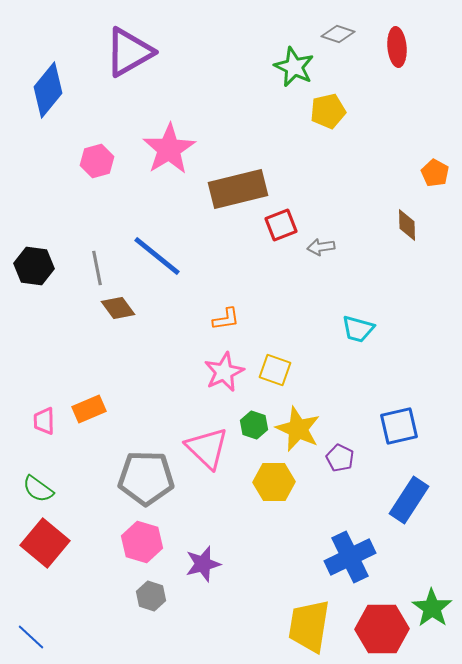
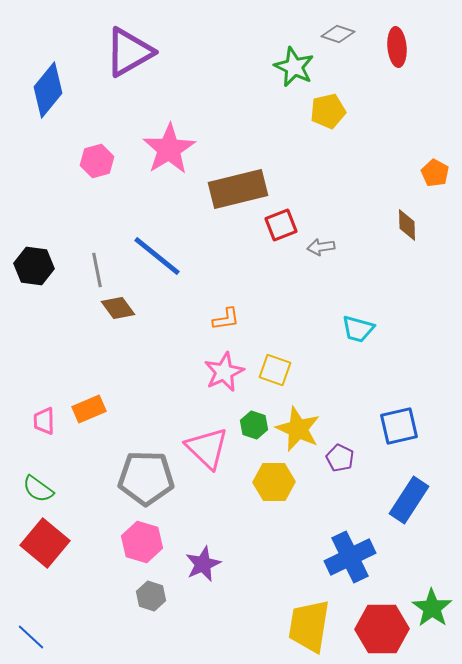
gray line at (97, 268): moved 2 px down
purple star at (203, 564): rotated 9 degrees counterclockwise
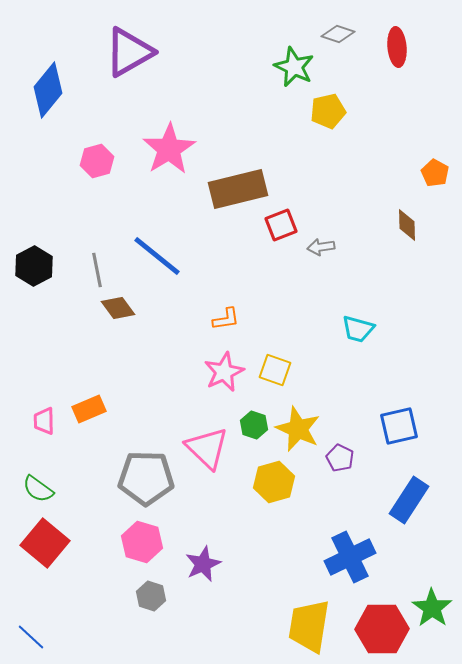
black hexagon at (34, 266): rotated 24 degrees clockwise
yellow hexagon at (274, 482): rotated 15 degrees counterclockwise
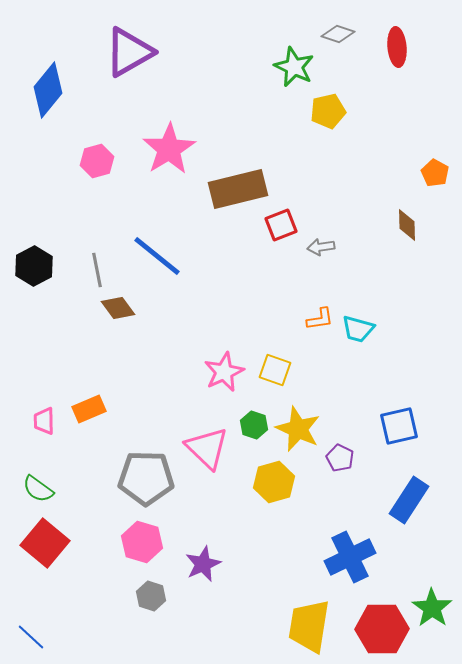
orange L-shape at (226, 319): moved 94 px right
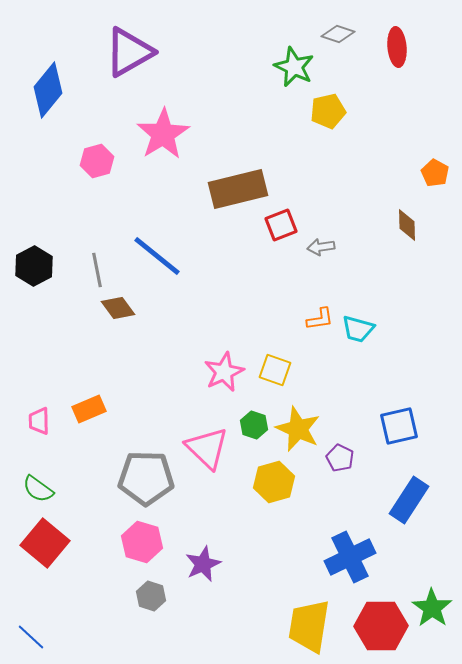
pink star at (169, 149): moved 6 px left, 15 px up
pink trapezoid at (44, 421): moved 5 px left
red hexagon at (382, 629): moved 1 px left, 3 px up
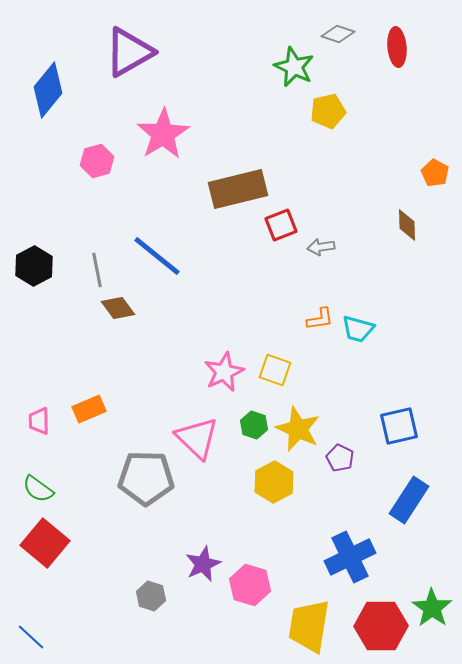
pink triangle at (207, 448): moved 10 px left, 10 px up
yellow hexagon at (274, 482): rotated 12 degrees counterclockwise
pink hexagon at (142, 542): moved 108 px right, 43 px down
